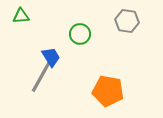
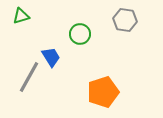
green triangle: rotated 12 degrees counterclockwise
gray hexagon: moved 2 px left, 1 px up
gray line: moved 12 px left
orange pentagon: moved 5 px left, 1 px down; rotated 28 degrees counterclockwise
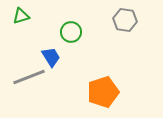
green circle: moved 9 px left, 2 px up
gray line: rotated 40 degrees clockwise
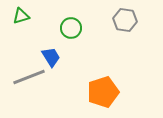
green circle: moved 4 px up
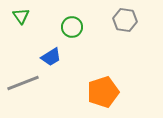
green triangle: rotated 48 degrees counterclockwise
green circle: moved 1 px right, 1 px up
blue trapezoid: rotated 90 degrees clockwise
gray line: moved 6 px left, 6 px down
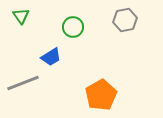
gray hexagon: rotated 20 degrees counterclockwise
green circle: moved 1 px right
orange pentagon: moved 2 px left, 3 px down; rotated 12 degrees counterclockwise
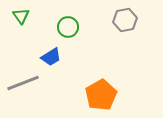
green circle: moved 5 px left
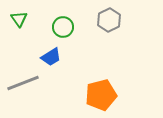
green triangle: moved 2 px left, 3 px down
gray hexagon: moved 16 px left; rotated 15 degrees counterclockwise
green circle: moved 5 px left
orange pentagon: rotated 16 degrees clockwise
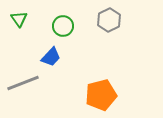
green circle: moved 1 px up
blue trapezoid: rotated 15 degrees counterclockwise
